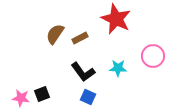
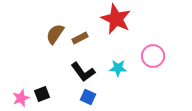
pink star: rotated 30 degrees counterclockwise
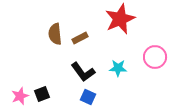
red star: moved 4 px right; rotated 24 degrees clockwise
brown semicircle: rotated 40 degrees counterclockwise
pink circle: moved 2 px right, 1 px down
pink star: moved 1 px left, 2 px up
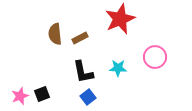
black L-shape: rotated 25 degrees clockwise
blue square: rotated 28 degrees clockwise
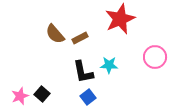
brown semicircle: rotated 35 degrees counterclockwise
cyan star: moved 9 px left, 3 px up
black square: rotated 28 degrees counterclockwise
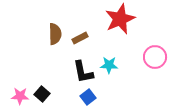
brown semicircle: rotated 140 degrees counterclockwise
pink star: rotated 24 degrees clockwise
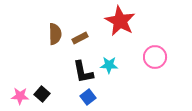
red star: moved 2 px down; rotated 20 degrees counterclockwise
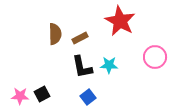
black L-shape: moved 1 px left, 5 px up
black square: rotated 21 degrees clockwise
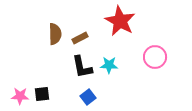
black square: rotated 21 degrees clockwise
